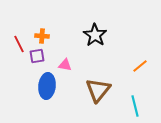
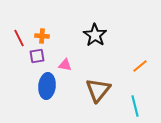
red line: moved 6 px up
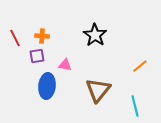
red line: moved 4 px left
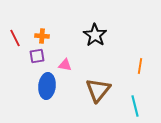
orange line: rotated 42 degrees counterclockwise
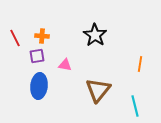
orange line: moved 2 px up
blue ellipse: moved 8 px left
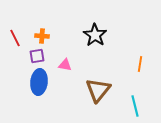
blue ellipse: moved 4 px up
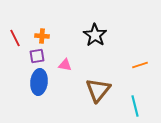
orange line: moved 1 px down; rotated 63 degrees clockwise
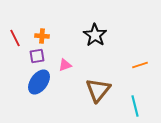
pink triangle: rotated 32 degrees counterclockwise
blue ellipse: rotated 30 degrees clockwise
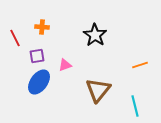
orange cross: moved 9 px up
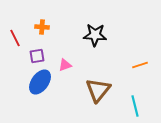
black star: rotated 30 degrees counterclockwise
blue ellipse: moved 1 px right
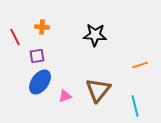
red line: moved 1 px up
pink triangle: moved 31 px down
